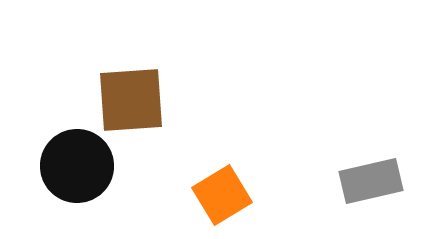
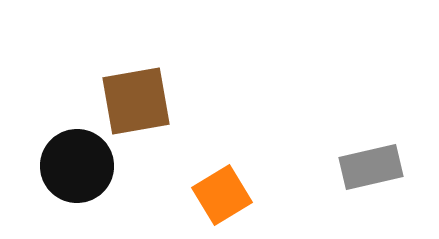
brown square: moved 5 px right, 1 px down; rotated 6 degrees counterclockwise
gray rectangle: moved 14 px up
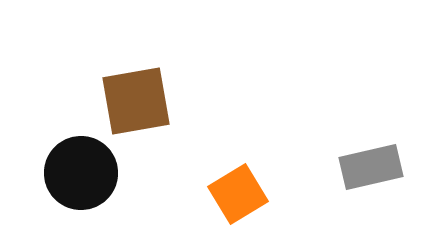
black circle: moved 4 px right, 7 px down
orange square: moved 16 px right, 1 px up
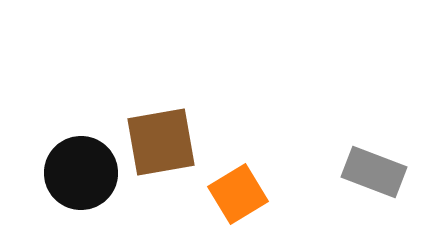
brown square: moved 25 px right, 41 px down
gray rectangle: moved 3 px right, 5 px down; rotated 34 degrees clockwise
